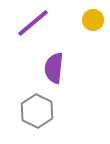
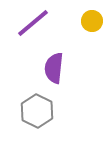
yellow circle: moved 1 px left, 1 px down
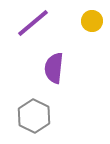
gray hexagon: moved 3 px left, 5 px down
